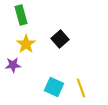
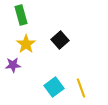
black square: moved 1 px down
cyan square: rotated 30 degrees clockwise
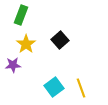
green rectangle: rotated 36 degrees clockwise
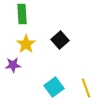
green rectangle: moved 1 px right, 1 px up; rotated 24 degrees counterclockwise
yellow line: moved 5 px right
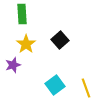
purple star: rotated 14 degrees counterclockwise
cyan square: moved 1 px right, 2 px up
